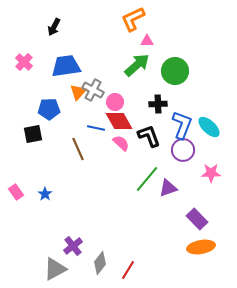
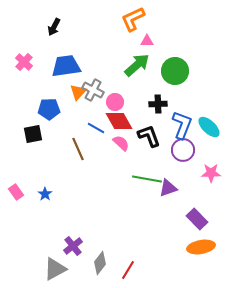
blue line: rotated 18 degrees clockwise
green line: rotated 60 degrees clockwise
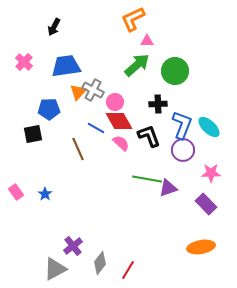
purple rectangle: moved 9 px right, 15 px up
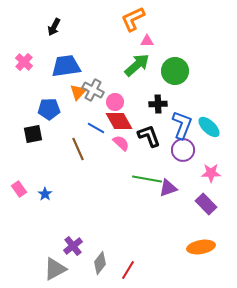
pink rectangle: moved 3 px right, 3 px up
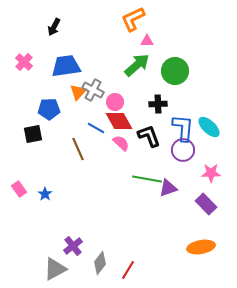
blue L-shape: moved 1 px right, 3 px down; rotated 16 degrees counterclockwise
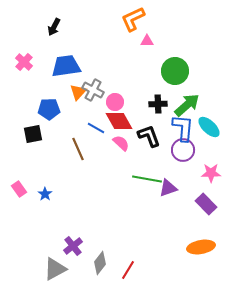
green arrow: moved 50 px right, 40 px down
